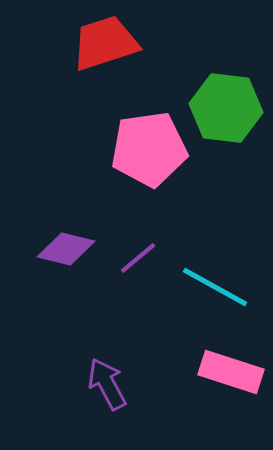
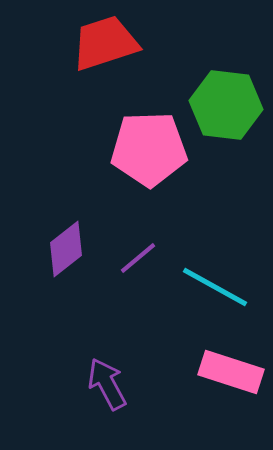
green hexagon: moved 3 px up
pink pentagon: rotated 6 degrees clockwise
purple diamond: rotated 52 degrees counterclockwise
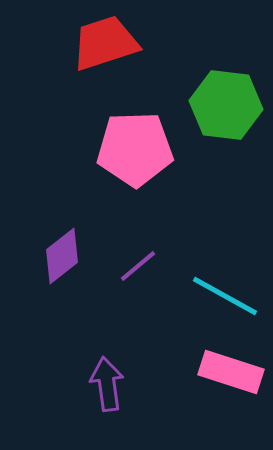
pink pentagon: moved 14 px left
purple diamond: moved 4 px left, 7 px down
purple line: moved 8 px down
cyan line: moved 10 px right, 9 px down
purple arrow: rotated 20 degrees clockwise
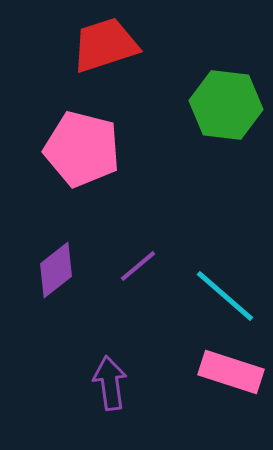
red trapezoid: moved 2 px down
pink pentagon: moved 53 px left; rotated 16 degrees clockwise
purple diamond: moved 6 px left, 14 px down
cyan line: rotated 12 degrees clockwise
purple arrow: moved 3 px right, 1 px up
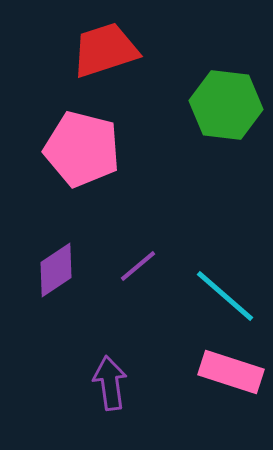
red trapezoid: moved 5 px down
purple diamond: rotated 4 degrees clockwise
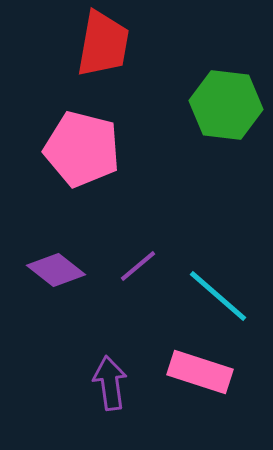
red trapezoid: moved 2 px left, 6 px up; rotated 118 degrees clockwise
purple diamond: rotated 72 degrees clockwise
cyan line: moved 7 px left
pink rectangle: moved 31 px left
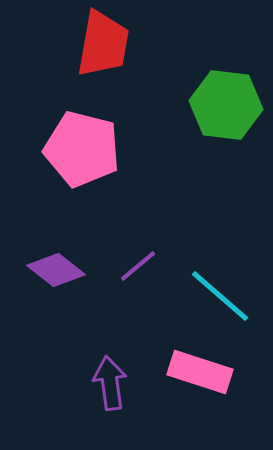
cyan line: moved 2 px right
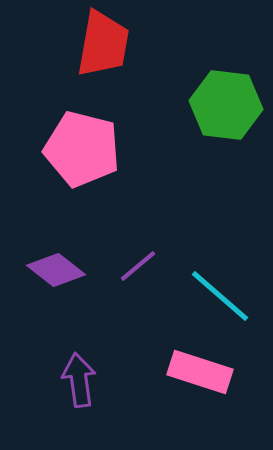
purple arrow: moved 31 px left, 3 px up
